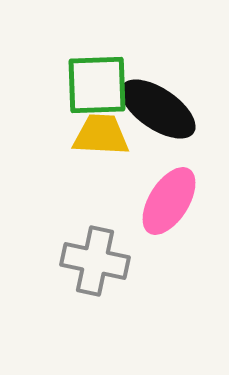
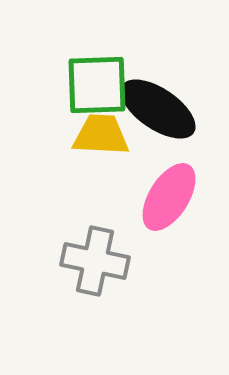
pink ellipse: moved 4 px up
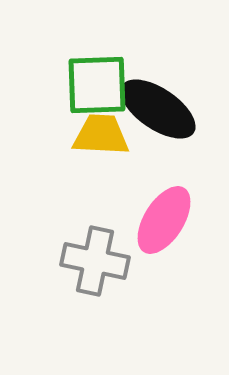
pink ellipse: moved 5 px left, 23 px down
